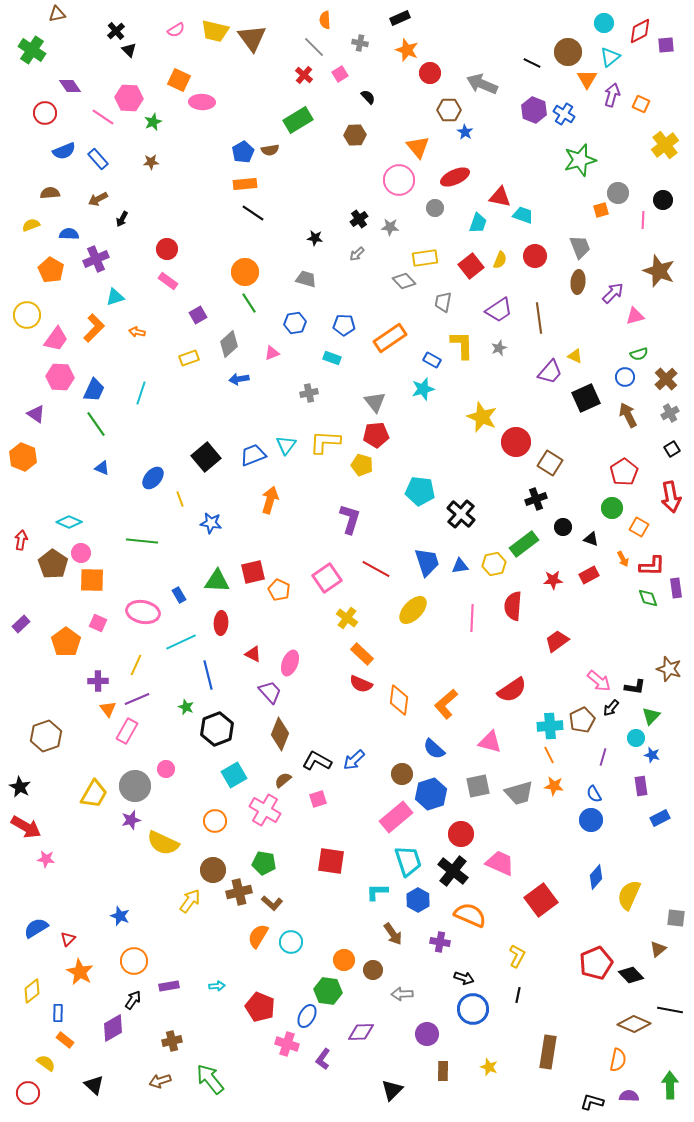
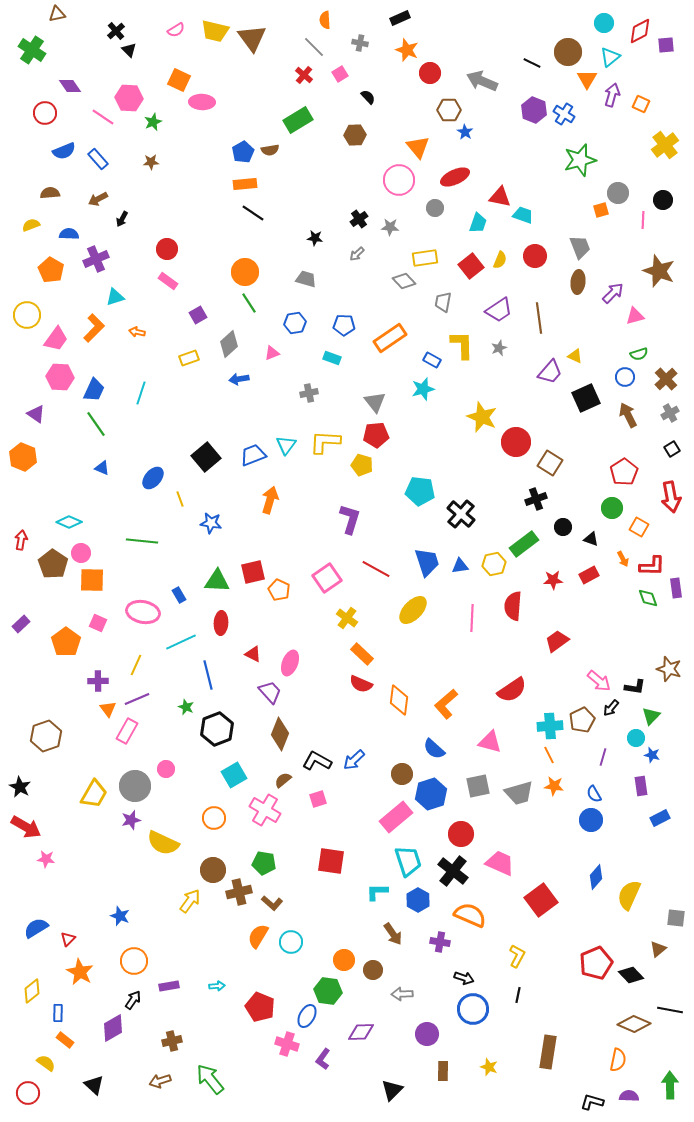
gray arrow at (482, 84): moved 3 px up
orange circle at (215, 821): moved 1 px left, 3 px up
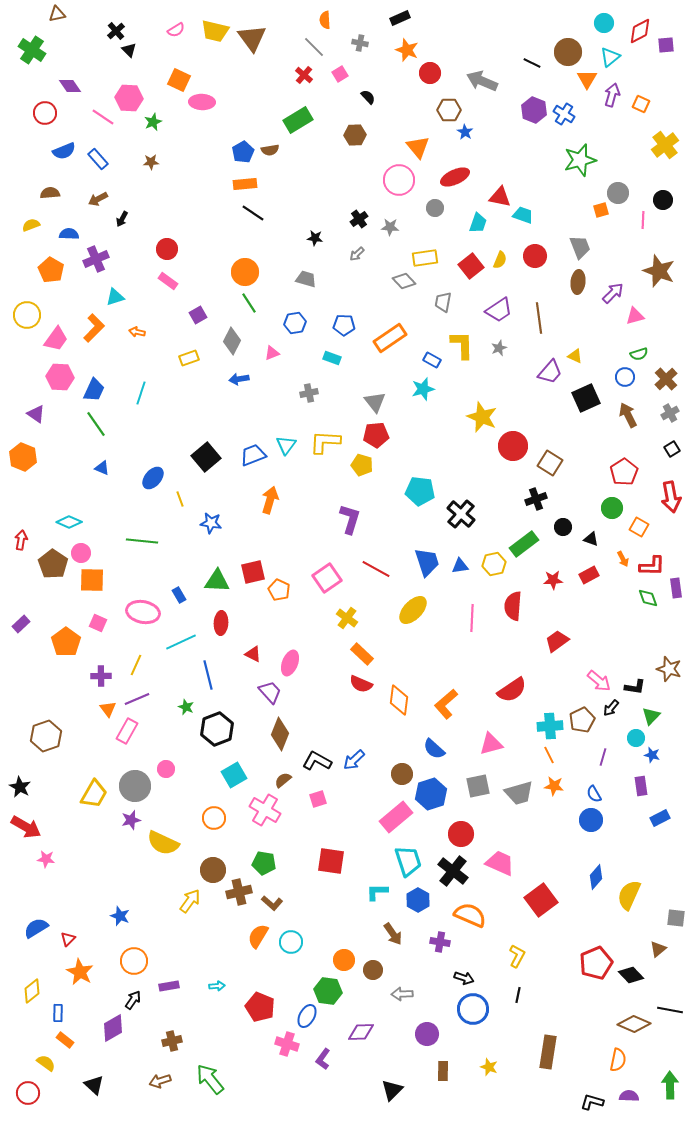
gray diamond at (229, 344): moved 3 px right, 3 px up; rotated 20 degrees counterclockwise
red circle at (516, 442): moved 3 px left, 4 px down
purple cross at (98, 681): moved 3 px right, 5 px up
pink triangle at (490, 742): moved 1 px right, 2 px down; rotated 30 degrees counterclockwise
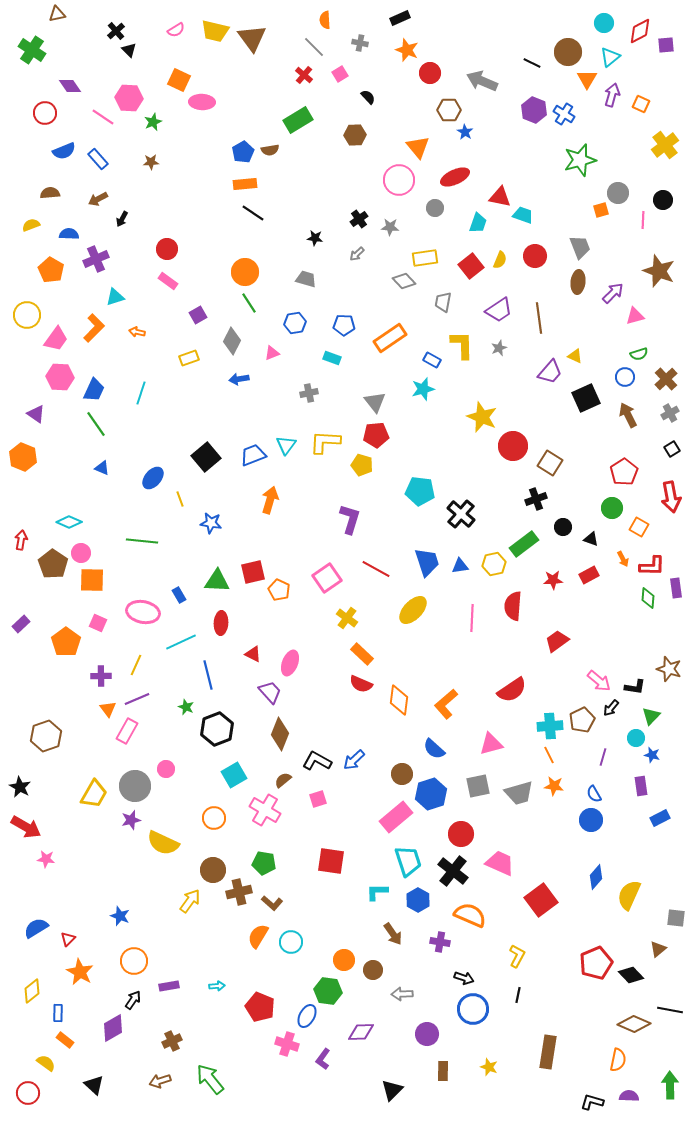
green diamond at (648, 598): rotated 25 degrees clockwise
brown cross at (172, 1041): rotated 12 degrees counterclockwise
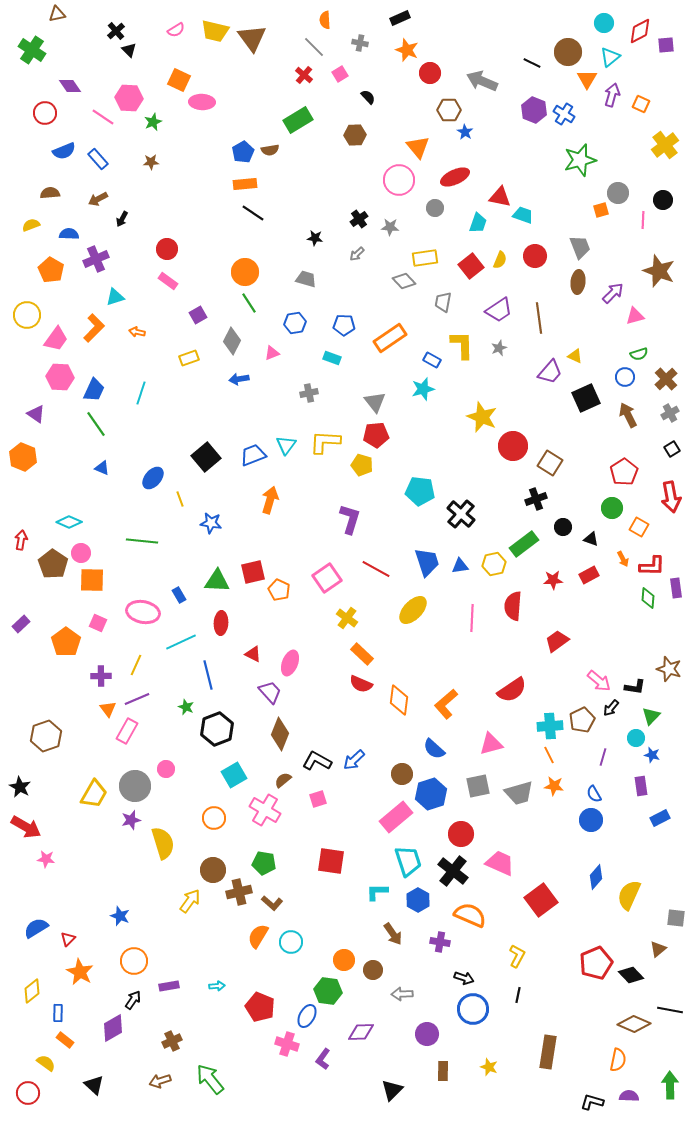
yellow semicircle at (163, 843): rotated 132 degrees counterclockwise
